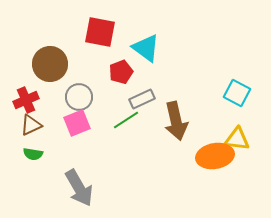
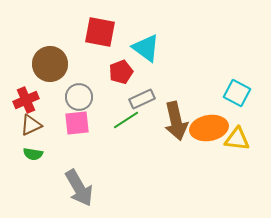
pink square: rotated 16 degrees clockwise
orange ellipse: moved 6 px left, 28 px up
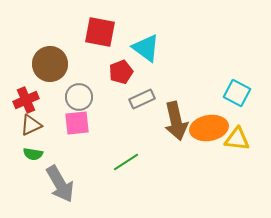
green line: moved 42 px down
gray arrow: moved 19 px left, 4 px up
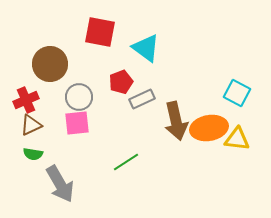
red pentagon: moved 10 px down
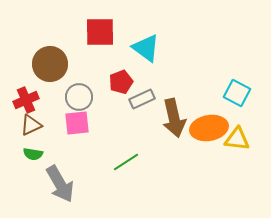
red square: rotated 12 degrees counterclockwise
brown arrow: moved 2 px left, 3 px up
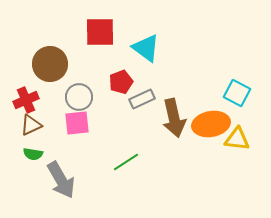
orange ellipse: moved 2 px right, 4 px up
gray arrow: moved 1 px right, 4 px up
